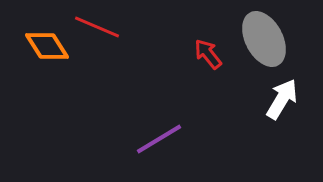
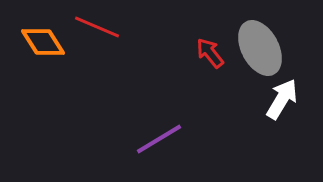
gray ellipse: moved 4 px left, 9 px down
orange diamond: moved 4 px left, 4 px up
red arrow: moved 2 px right, 1 px up
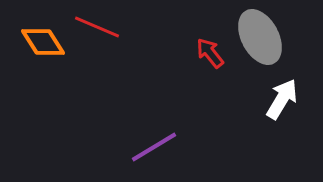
gray ellipse: moved 11 px up
purple line: moved 5 px left, 8 px down
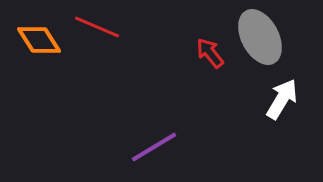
orange diamond: moved 4 px left, 2 px up
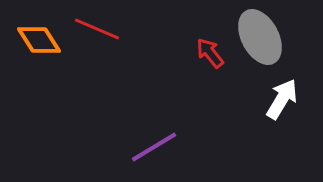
red line: moved 2 px down
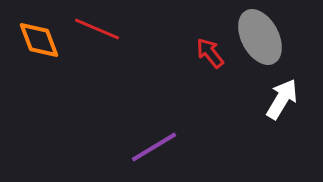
orange diamond: rotated 12 degrees clockwise
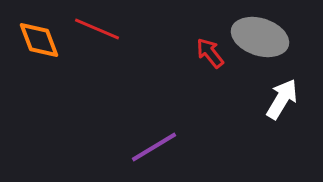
gray ellipse: rotated 44 degrees counterclockwise
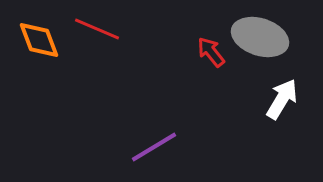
red arrow: moved 1 px right, 1 px up
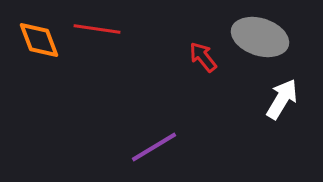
red line: rotated 15 degrees counterclockwise
red arrow: moved 8 px left, 5 px down
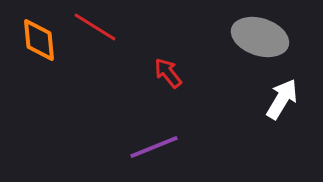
red line: moved 2 px left, 2 px up; rotated 24 degrees clockwise
orange diamond: rotated 15 degrees clockwise
red arrow: moved 35 px left, 16 px down
purple line: rotated 9 degrees clockwise
